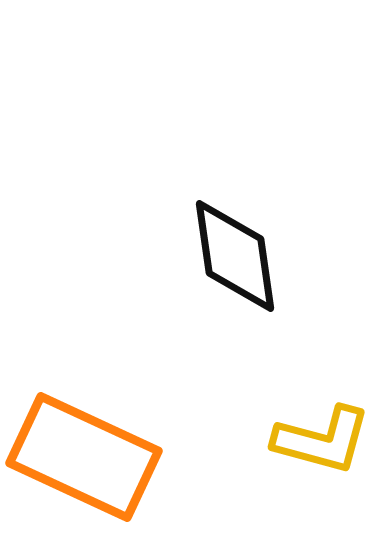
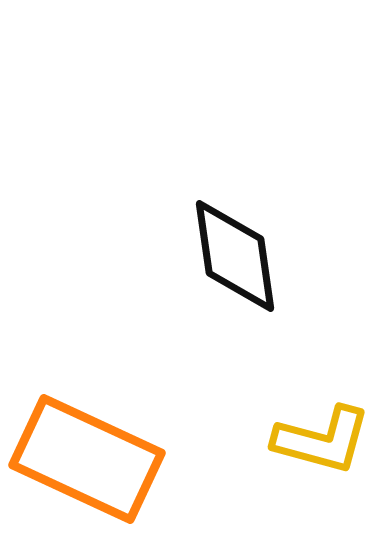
orange rectangle: moved 3 px right, 2 px down
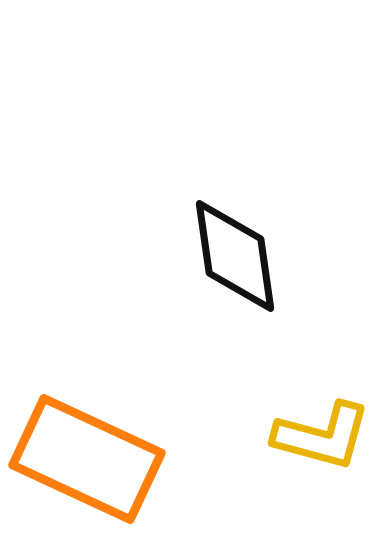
yellow L-shape: moved 4 px up
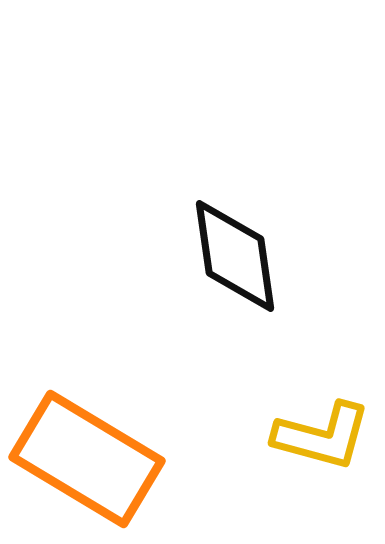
orange rectangle: rotated 6 degrees clockwise
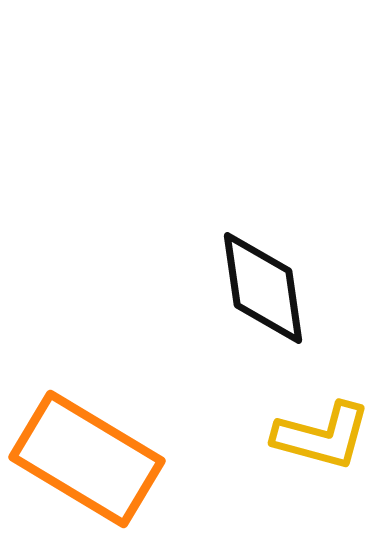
black diamond: moved 28 px right, 32 px down
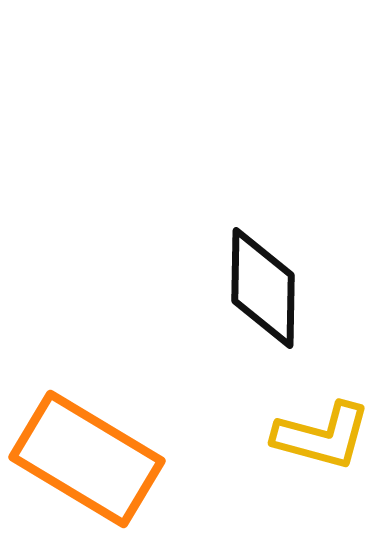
black diamond: rotated 9 degrees clockwise
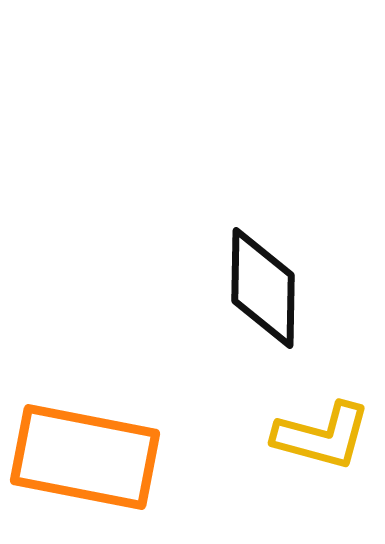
orange rectangle: moved 2 px left, 2 px up; rotated 20 degrees counterclockwise
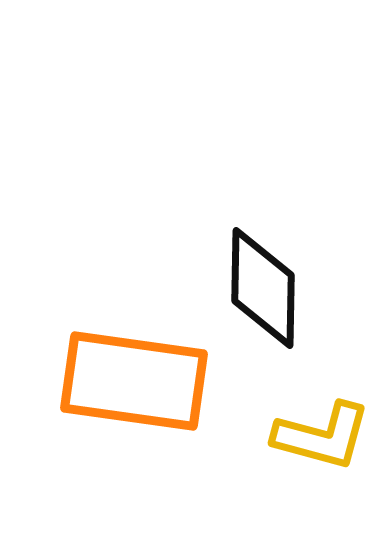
orange rectangle: moved 49 px right, 76 px up; rotated 3 degrees counterclockwise
